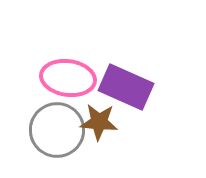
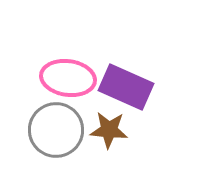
brown star: moved 10 px right, 8 px down
gray circle: moved 1 px left
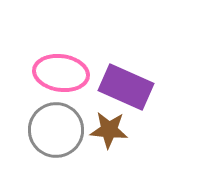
pink ellipse: moved 7 px left, 5 px up
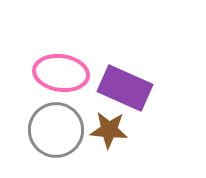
purple rectangle: moved 1 px left, 1 px down
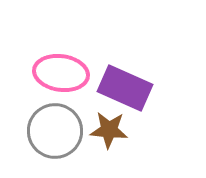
gray circle: moved 1 px left, 1 px down
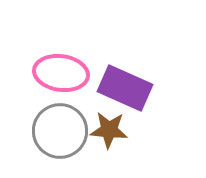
gray circle: moved 5 px right
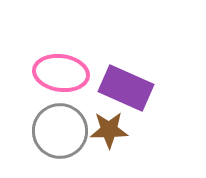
purple rectangle: moved 1 px right
brown star: rotated 6 degrees counterclockwise
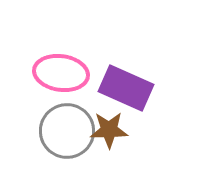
gray circle: moved 7 px right
